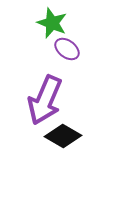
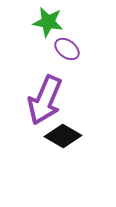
green star: moved 4 px left, 1 px up; rotated 12 degrees counterclockwise
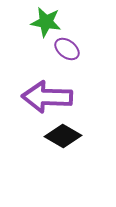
green star: moved 2 px left
purple arrow: moved 2 px right, 3 px up; rotated 69 degrees clockwise
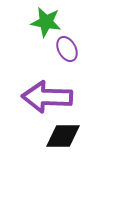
purple ellipse: rotated 25 degrees clockwise
black diamond: rotated 30 degrees counterclockwise
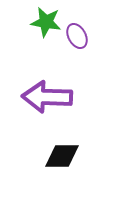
purple ellipse: moved 10 px right, 13 px up
black diamond: moved 1 px left, 20 px down
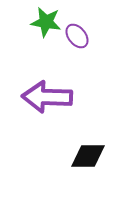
purple ellipse: rotated 10 degrees counterclockwise
black diamond: moved 26 px right
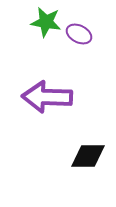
purple ellipse: moved 2 px right, 2 px up; rotated 25 degrees counterclockwise
